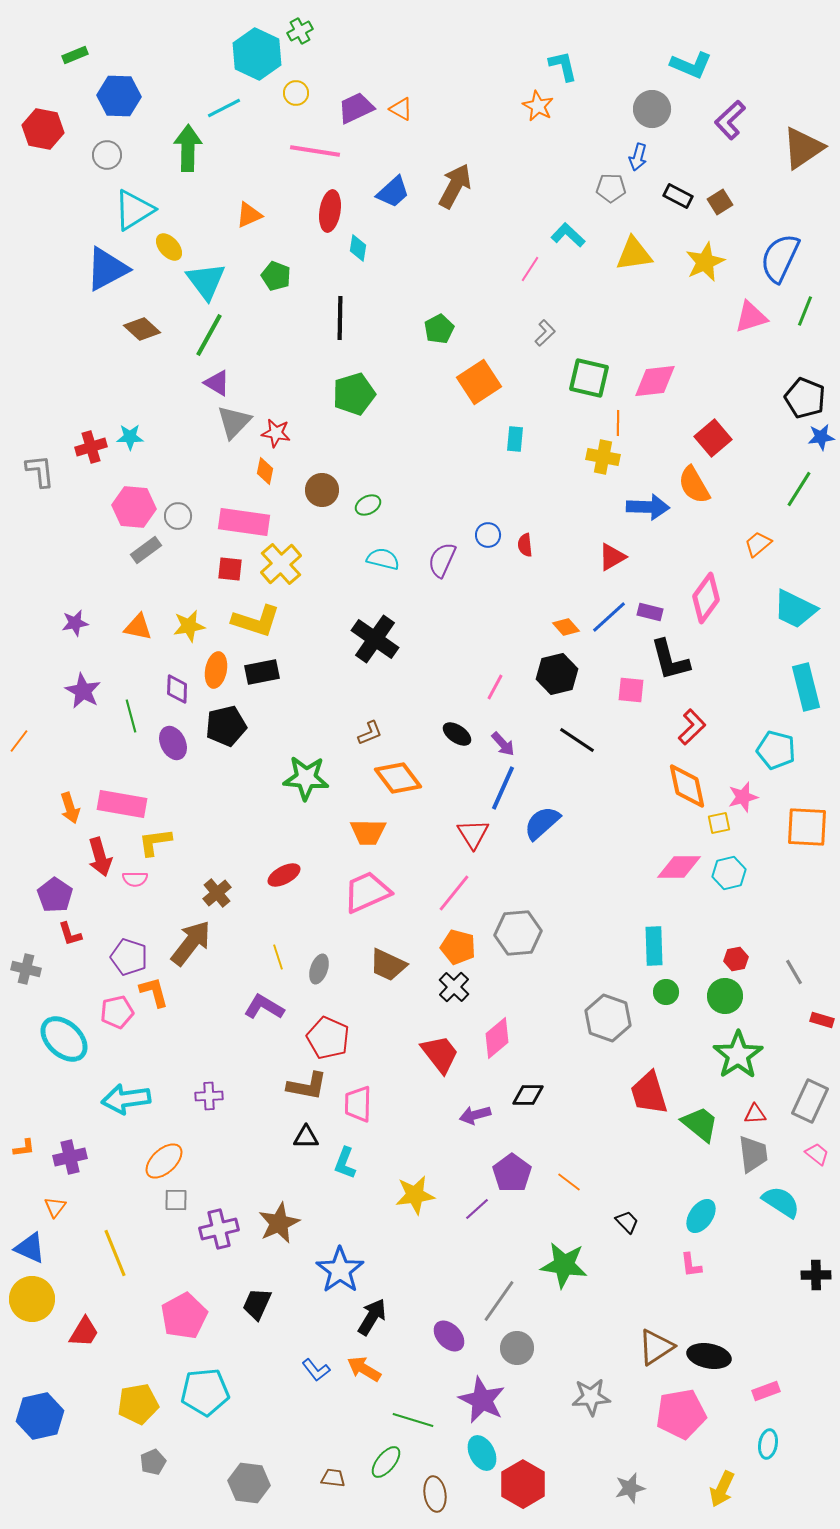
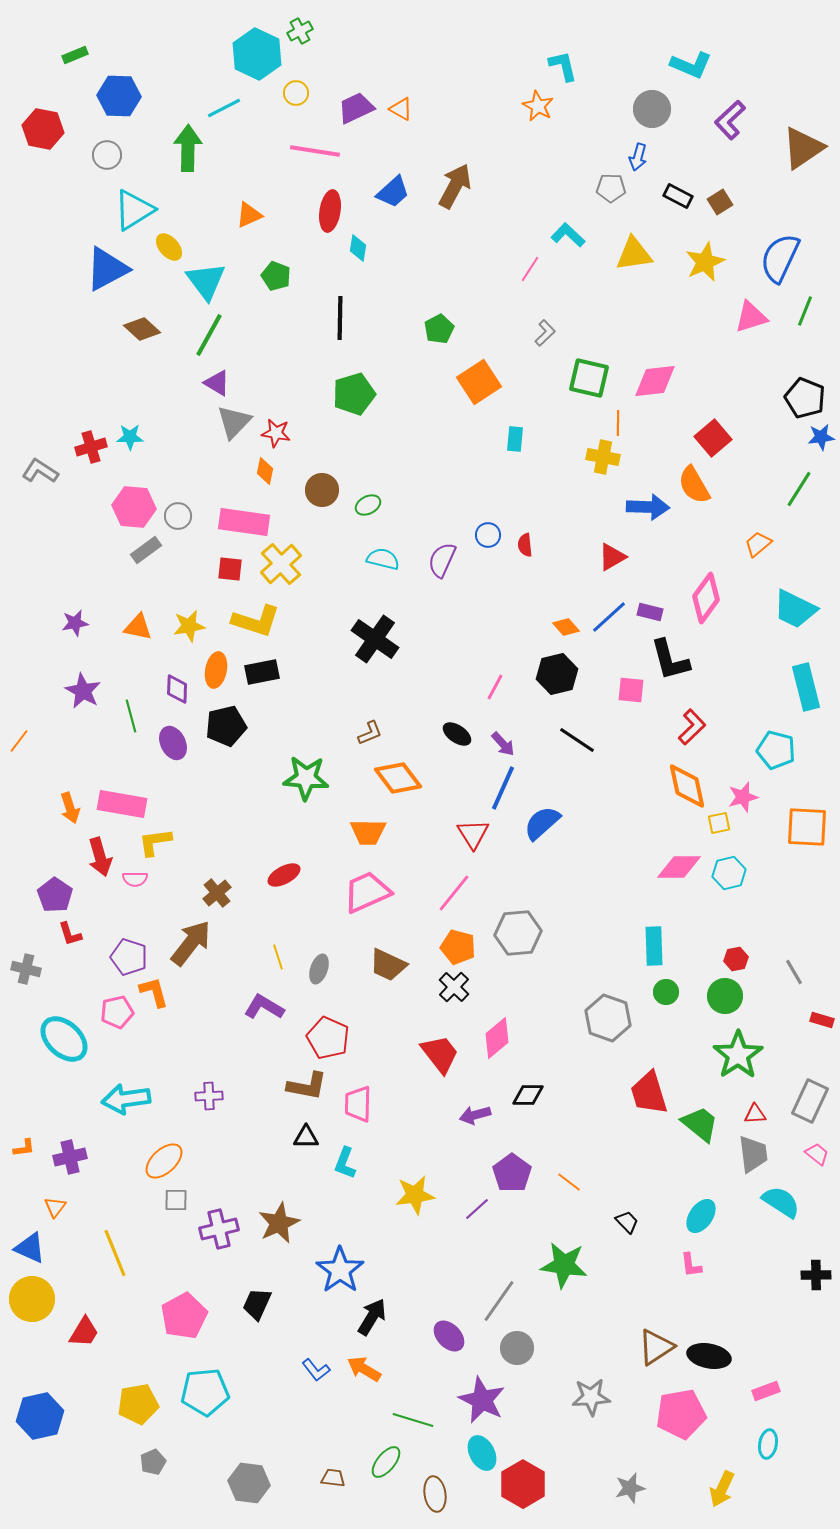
gray L-shape at (40, 471): rotated 51 degrees counterclockwise
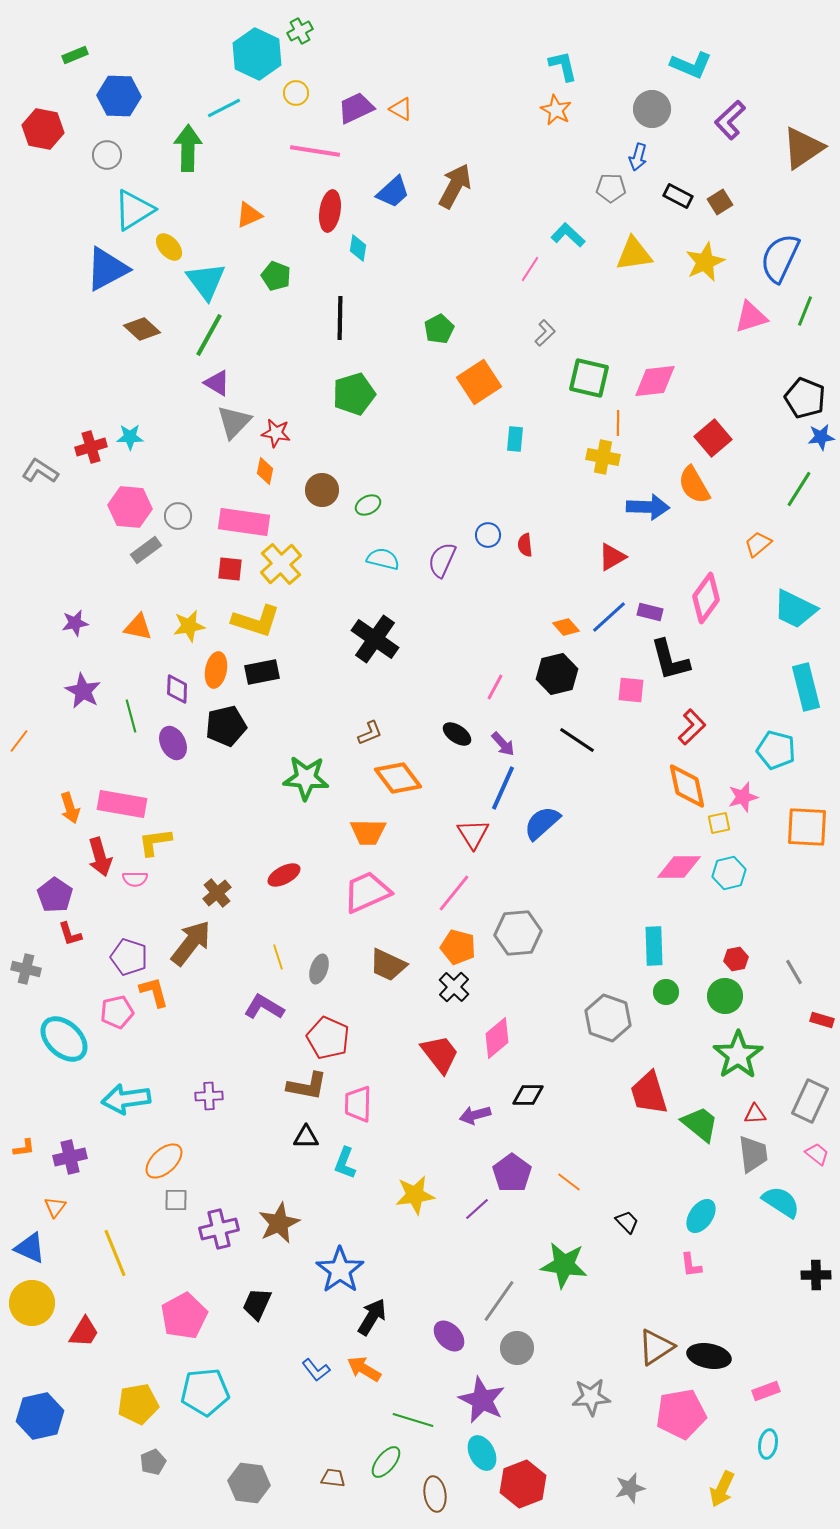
orange star at (538, 106): moved 18 px right, 4 px down
pink hexagon at (134, 507): moved 4 px left
yellow circle at (32, 1299): moved 4 px down
red hexagon at (523, 1484): rotated 9 degrees clockwise
